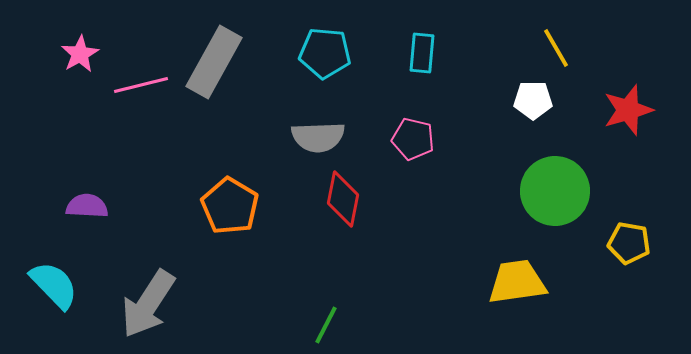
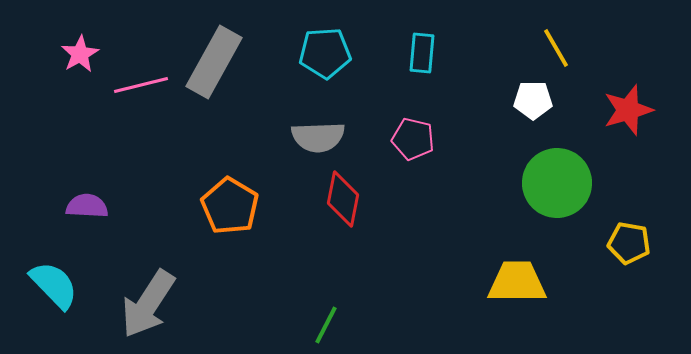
cyan pentagon: rotated 9 degrees counterclockwise
green circle: moved 2 px right, 8 px up
yellow trapezoid: rotated 8 degrees clockwise
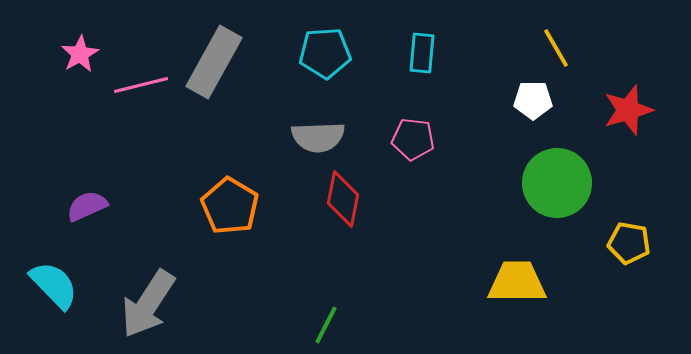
pink pentagon: rotated 6 degrees counterclockwise
purple semicircle: rotated 27 degrees counterclockwise
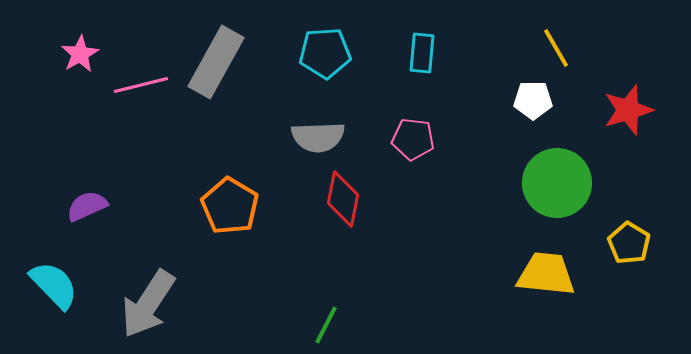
gray rectangle: moved 2 px right
yellow pentagon: rotated 21 degrees clockwise
yellow trapezoid: moved 29 px right, 8 px up; rotated 6 degrees clockwise
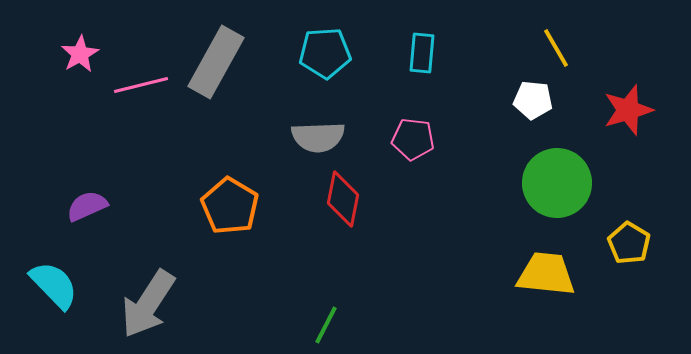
white pentagon: rotated 6 degrees clockwise
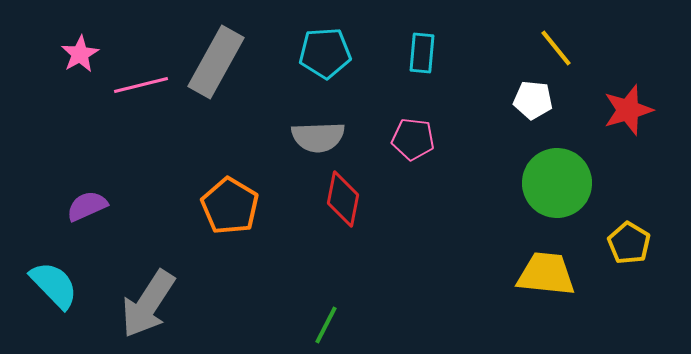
yellow line: rotated 9 degrees counterclockwise
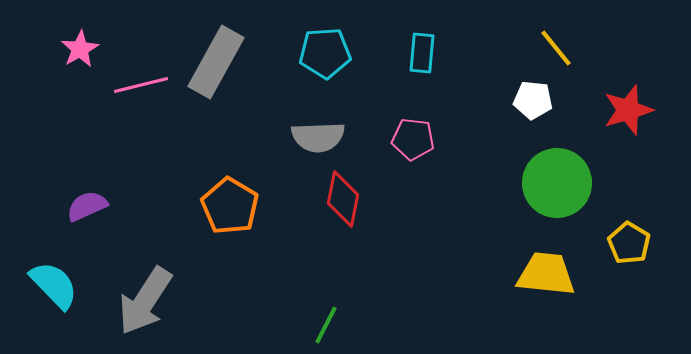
pink star: moved 5 px up
gray arrow: moved 3 px left, 3 px up
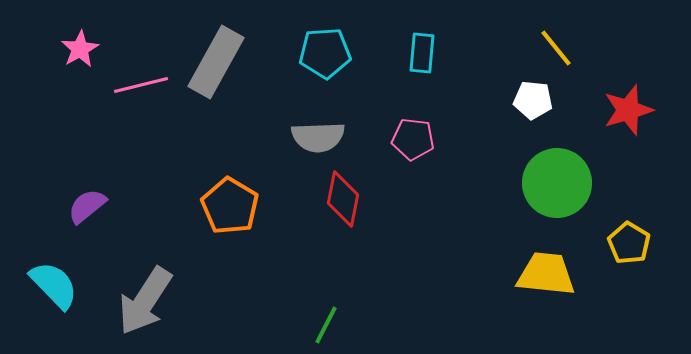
purple semicircle: rotated 15 degrees counterclockwise
